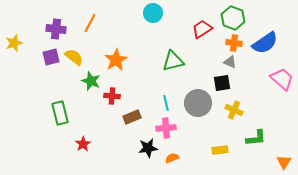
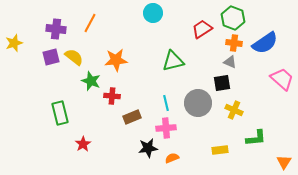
orange star: rotated 25 degrees clockwise
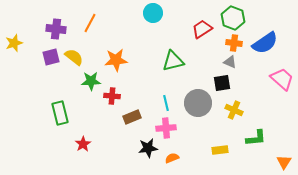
green star: rotated 24 degrees counterclockwise
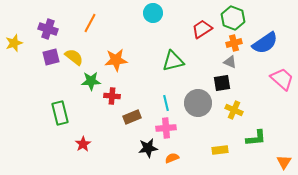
purple cross: moved 8 px left; rotated 12 degrees clockwise
orange cross: rotated 21 degrees counterclockwise
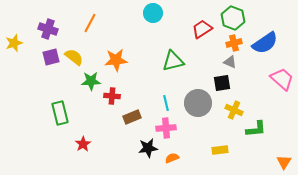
green L-shape: moved 9 px up
